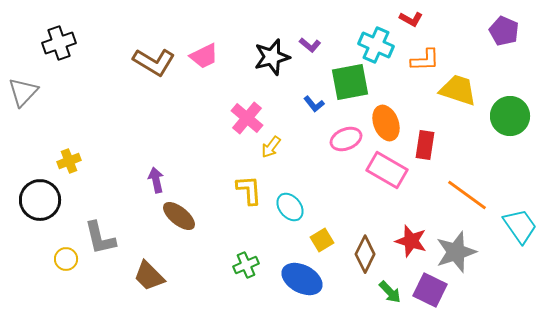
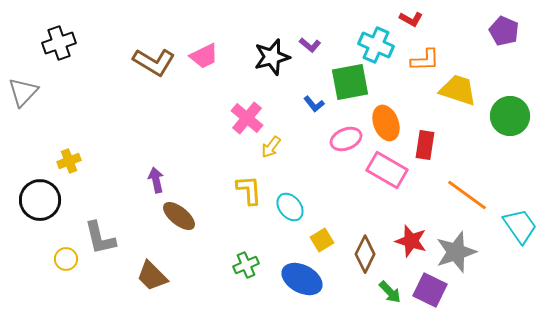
brown trapezoid: moved 3 px right
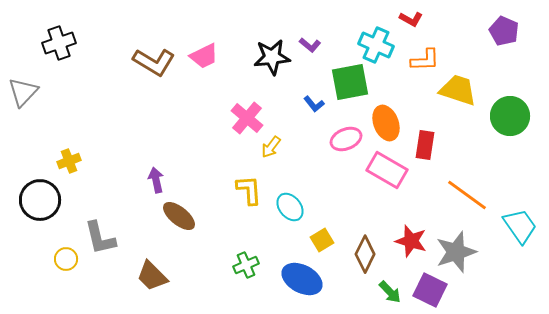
black star: rotated 9 degrees clockwise
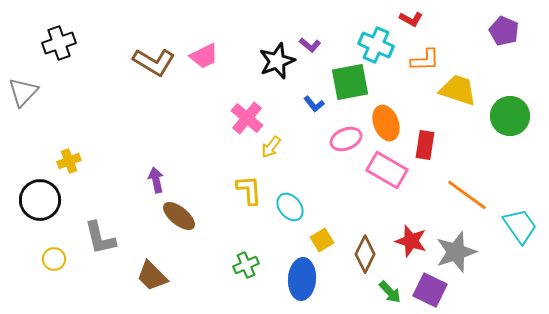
black star: moved 5 px right, 4 px down; rotated 15 degrees counterclockwise
yellow circle: moved 12 px left
blue ellipse: rotated 66 degrees clockwise
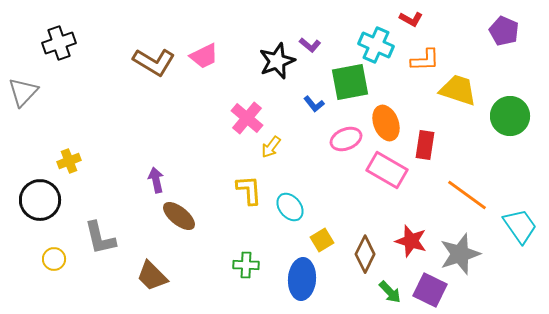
gray star: moved 4 px right, 2 px down
green cross: rotated 25 degrees clockwise
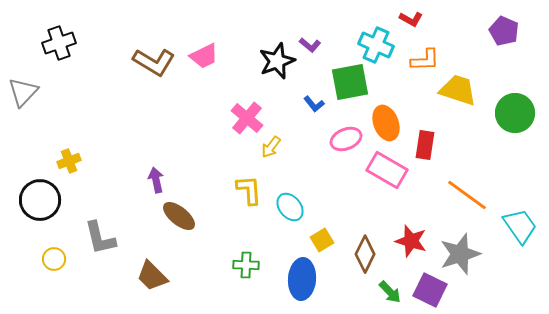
green circle: moved 5 px right, 3 px up
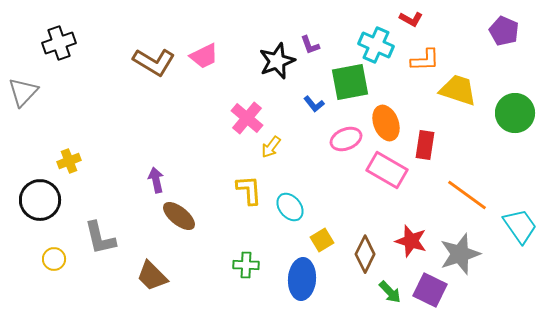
purple L-shape: rotated 30 degrees clockwise
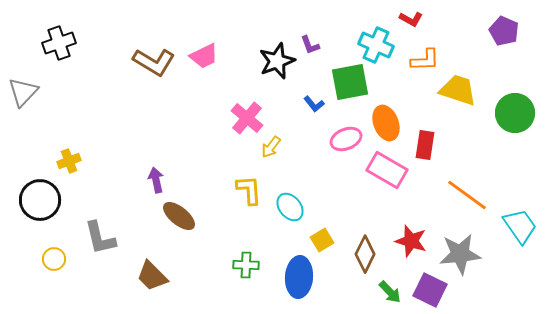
gray star: rotated 12 degrees clockwise
blue ellipse: moved 3 px left, 2 px up
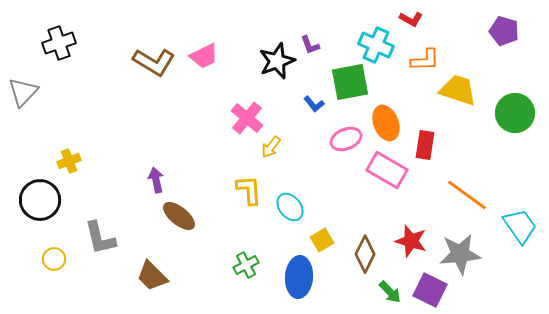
purple pentagon: rotated 8 degrees counterclockwise
green cross: rotated 30 degrees counterclockwise
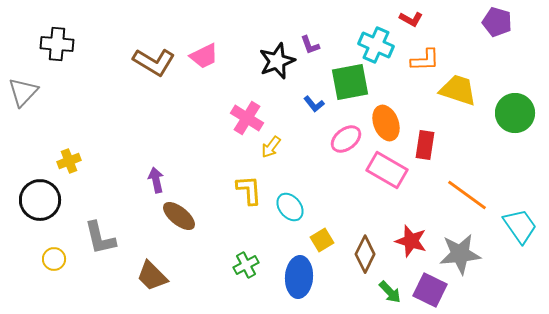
purple pentagon: moved 7 px left, 9 px up
black cross: moved 2 px left, 1 px down; rotated 24 degrees clockwise
pink cross: rotated 8 degrees counterclockwise
pink ellipse: rotated 16 degrees counterclockwise
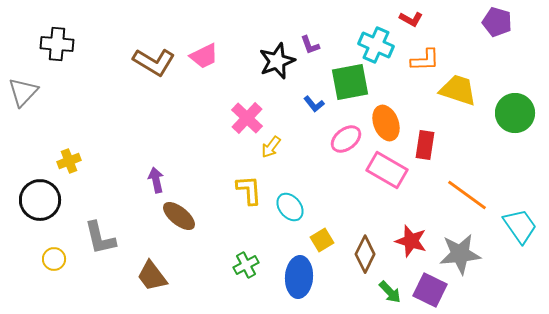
pink cross: rotated 12 degrees clockwise
brown trapezoid: rotated 8 degrees clockwise
